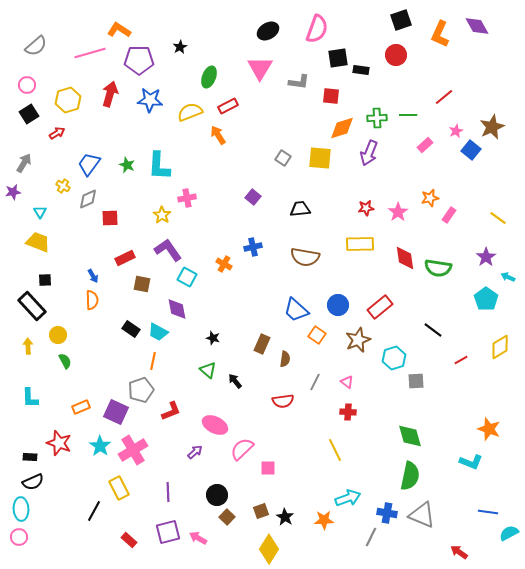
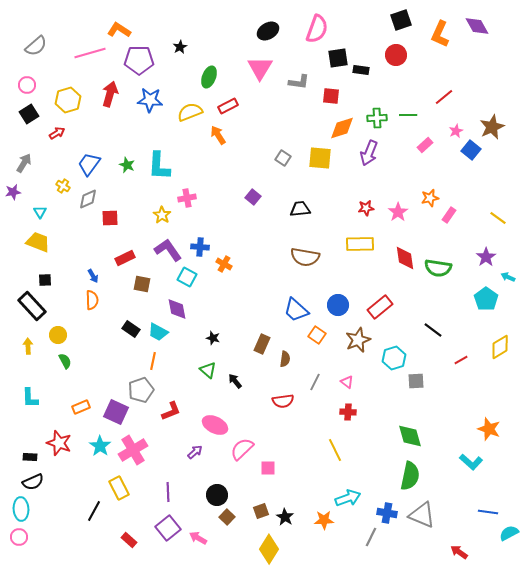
blue cross at (253, 247): moved 53 px left; rotated 18 degrees clockwise
cyan L-shape at (471, 462): rotated 20 degrees clockwise
purple square at (168, 532): moved 4 px up; rotated 25 degrees counterclockwise
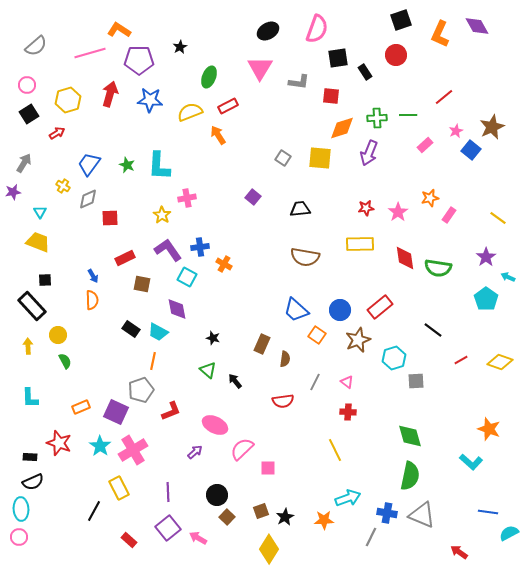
black rectangle at (361, 70): moved 4 px right, 2 px down; rotated 49 degrees clockwise
blue cross at (200, 247): rotated 12 degrees counterclockwise
blue circle at (338, 305): moved 2 px right, 5 px down
yellow diamond at (500, 347): moved 15 px down; rotated 50 degrees clockwise
black star at (285, 517): rotated 12 degrees clockwise
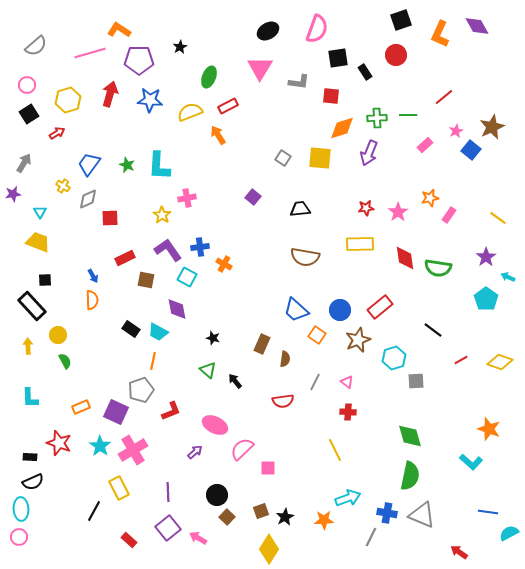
purple star at (13, 192): moved 2 px down
brown square at (142, 284): moved 4 px right, 4 px up
